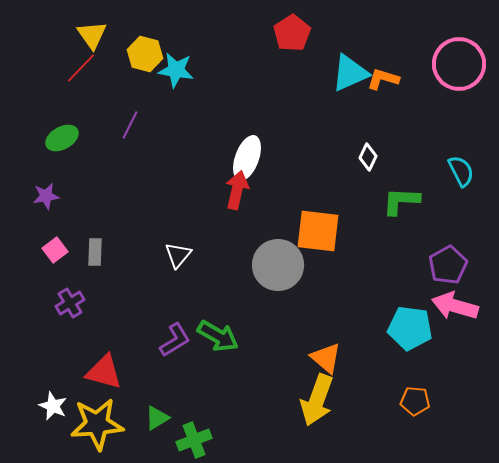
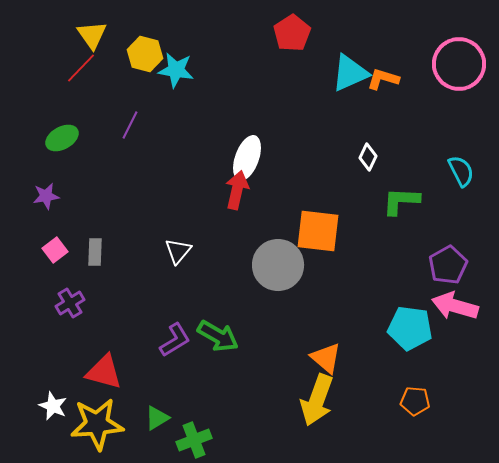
white triangle: moved 4 px up
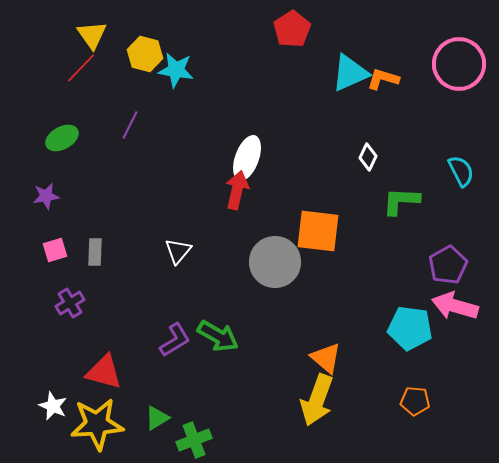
red pentagon: moved 4 px up
pink square: rotated 20 degrees clockwise
gray circle: moved 3 px left, 3 px up
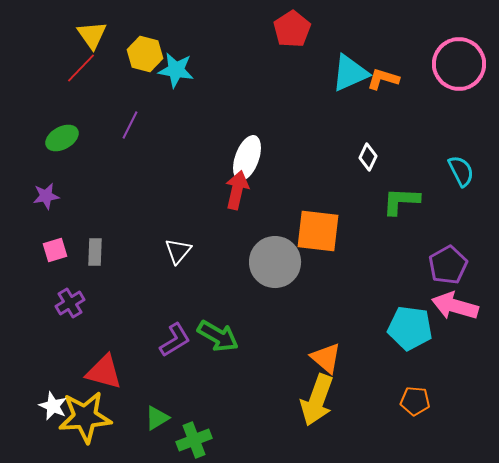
yellow star: moved 12 px left, 7 px up
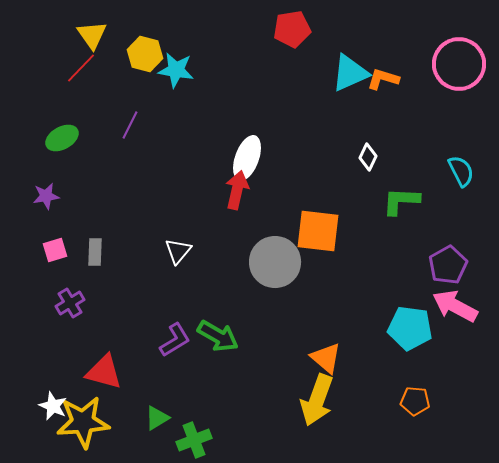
red pentagon: rotated 24 degrees clockwise
pink arrow: rotated 12 degrees clockwise
yellow star: moved 2 px left, 5 px down
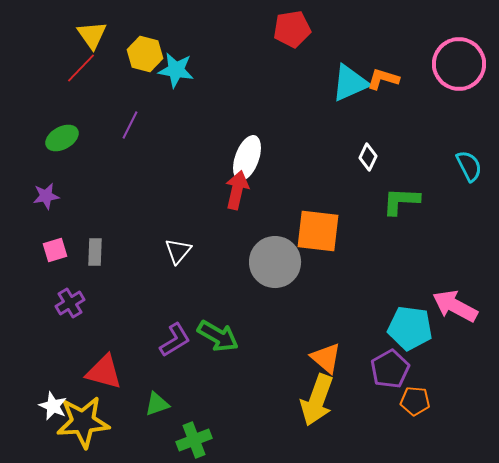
cyan triangle: moved 10 px down
cyan semicircle: moved 8 px right, 5 px up
purple pentagon: moved 58 px left, 104 px down
green triangle: moved 14 px up; rotated 12 degrees clockwise
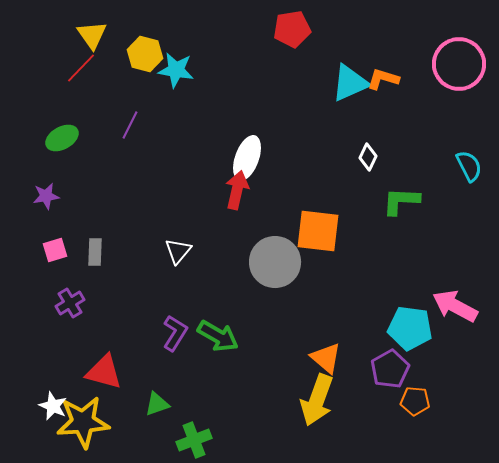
purple L-shape: moved 7 px up; rotated 27 degrees counterclockwise
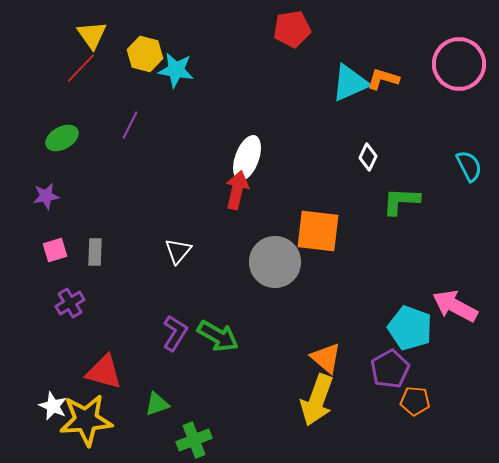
cyan pentagon: rotated 12 degrees clockwise
yellow star: moved 3 px right, 2 px up
